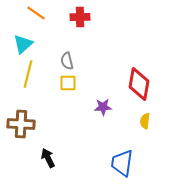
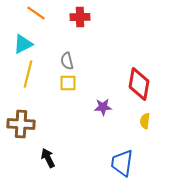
cyan triangle: rotated 15 degrees clockwise
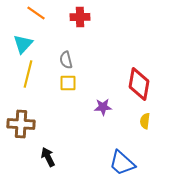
cyan triangle: rotated 20 degrees counterclockwise
gray semicircle: moved 1 px left, 1 px up
black arrow: moved 1 px up
blue trapezoid: rotated 56 degrees counterclockwise
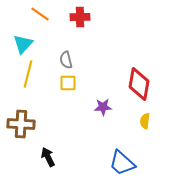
orange line: moved 4 px right, 1 px down
